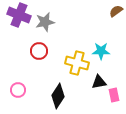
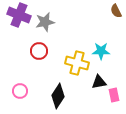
brown semicircle: rotated 80 degrees counterclockwise
pink circle: moved 2 px right, 1 px down
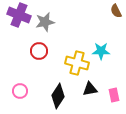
black triangle: moved 9 px left, 7 px down
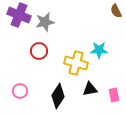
cyan star: moved 2 px left, 1 px up
yellow cross: moved 1 px left
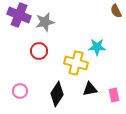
cyan star: moved 2 px left, 3 px up
black diamond: moved 1 px left, 2 px up
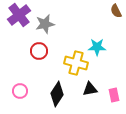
purple cross: rotated 30 degrees clockwise
gray star: moved 2 px down
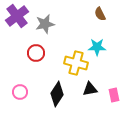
brown semicircle: moved 16 px left, 3 px down
purple cross: moved 2 px left, 1 px down
red circle: moved 3 px left, 2 px down
pink circle: moved 1 px down
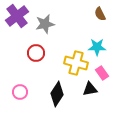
pink rectangle: moved 12 px left, 22 px up; rotated 24 degrees counterclockwise
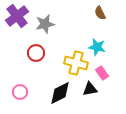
brown semicircle: moved 1 px up
cyan star: rotated 12 degrees clockwise
black diamond: moved 3 px right, 1 px up; rotated 30 degrees clockwise
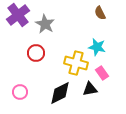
purple cross: moved 1 px right, 1 px up
gray star: rotated 30 degrees counterclockwise
